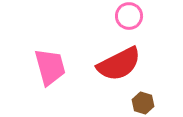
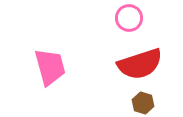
pink circle: moved 2 px down
red semicircle: moved 21 px right; rotated 9 degrees clockwise
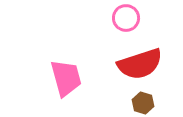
pink circle: moved 3 px left
pink trapezoid: moved 16 px right, 11 px down
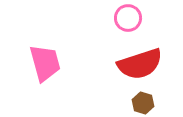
pink circle: moved 2 px right
pink trapezoid: moved 21 px left, 15 px up
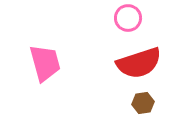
red semicircle: moved 1 px left, 1 px up
brown hexagon: rotated 25 degrees counterclockwise
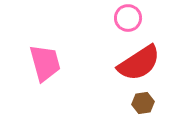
red semicircle: rotated 15 degrees counterclockwise
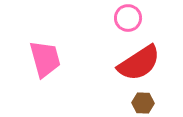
pink trapezoid: moved 4 px up
brown hexagon: rotated 10 degrees clockwise
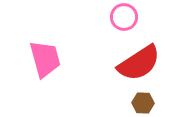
pink circle: moved 4 px left, 1 px up
